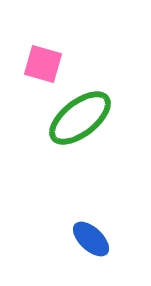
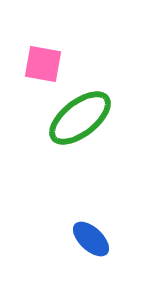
pink square: rotated 6 degrees counterclockwise
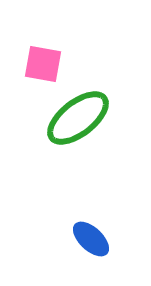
green ellipse: moved 2 px left
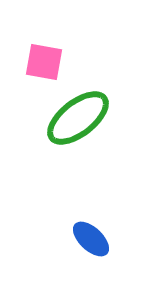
pink square: moved 1 px right, 2 px up
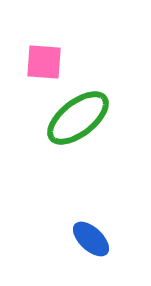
pink square: rotated 6 degrees counterclockwise
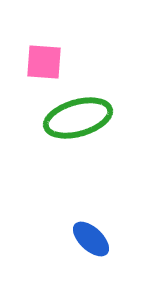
green ellipse: rotated 22 degrees clockwise
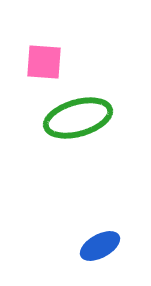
blue ellipse: moved 9 px right, 7 px down; rotated 72 degrees counterclockwise
